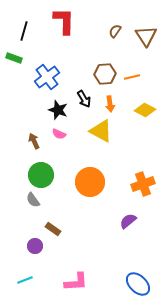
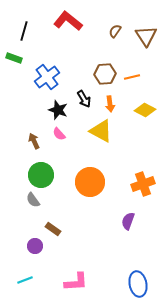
red L-shape: moved 4 px right; rotated 52 degrees counterclockwise
pink semicircle: rotated 24 degrees clockwise
purple semicircle: rotated 30 degrees counterclockwise
blue ellipse: rotated 35 degrees clockwise
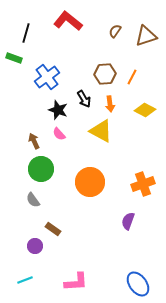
black line: moved 2 px right, 2 px down
brown triangle: rotated 45 degrees clockwise
orange line: rotated 49 degrees counterclockwise
green circle: moved 6 px up
blue ellipse: rotated 25 degrees counterclockwise
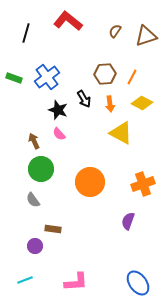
green rectangle: moved 20 px down
yellow diamond: moved 3 px left, 7 px up
yellow triangle: moved 20 px right, 2 px down
brown rectangle: rotated 28 degrees counterclockwise
blue ellipse: moved 1 px up
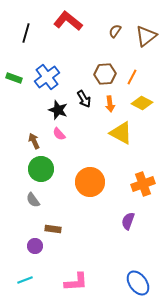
brown triangle: rotated 20 degrees counterclockwise
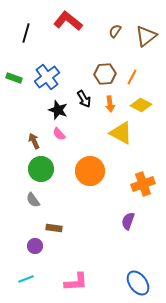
yellow diamond: moved 1 px left, 2 px down
orange circle: moved 11 px up
brown rectangle: moved 1 px right, 1 px up
cyan line: moved 1 px right, 1 px up
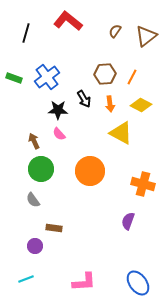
black star: rotated 18 degrees counterclockwise
orange cross: rotated 35 degrees clockwise
pink L-shape: moved 8 px right
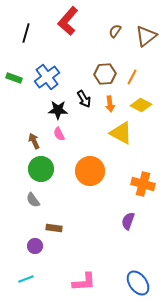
red L-shape: rotated 88 degrees counterclockwise
pink semicircle: rotated 16 degrees clockwise
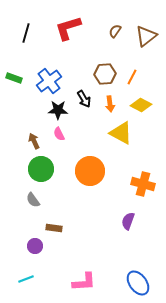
red L-shape: moved 7 px down; rotated 32 degrees clockwise
blue cross: moved 2 px right, 4 px down
